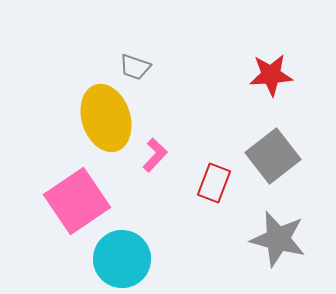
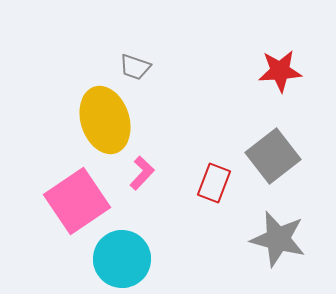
red star: moved 9 px right, 4 px up
yellow ellipse: moved 1 px left, 2 px down
pink L-shape: moved 13 px left, 18 px down
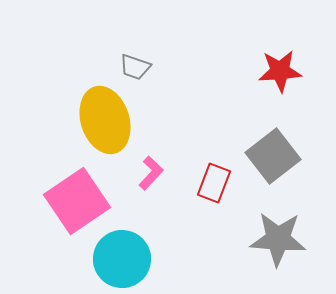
pink L-shape: moved 9 px right
gray star: rotated 10 degrees counterclockwise
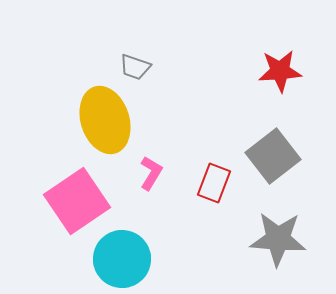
pink L-shape: rotated 12 degrees counterclockwise
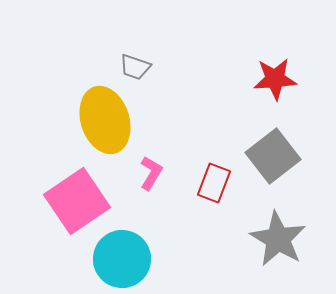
red star: moved 5 px left, 8 px down
gray star: rotated 26 degrees clockwise
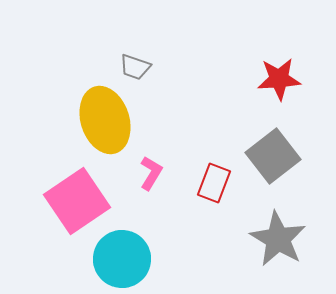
red star: moved 4 px right
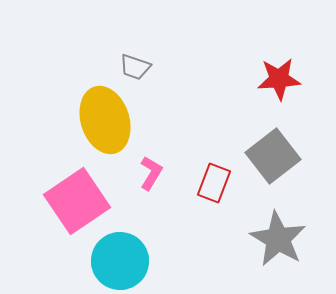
cyan circle: moved 2 px left, 2 px down
